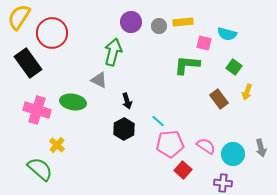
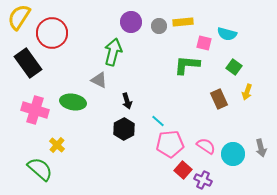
brown rectangle: rotated 12 degrees clockwise
pink cross: moved 2 px left
purple cross: moved 20 px left, 3 px up; rotated 18 degrees clockwise
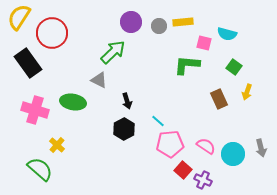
green arrow: rotated 32 degrees clockwise
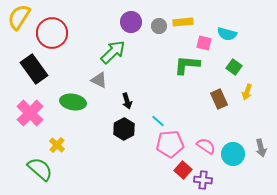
black rectangle: moved 6 px right, 6 px down
pink cross: moved 5 px left, 3 px down; rotated 28 degrees clockwise
purple cross: rotated 18 degrees counterclockwise
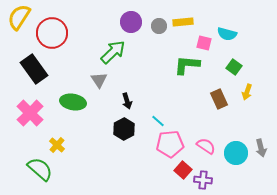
gray triangle: rotated 30 degrees clockwise
cyan circle: moved 3 px right, 1 px up
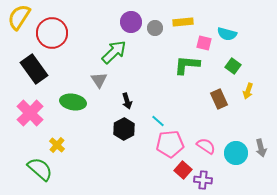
gray circle: moved 4 px left, 2 px down
green arrow: moved 1 px right
green square: moved 1 px left, 1 px up
yellow arrow: moved 1 px right, 1 px up
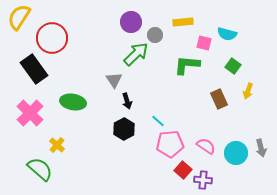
gray circle: moved 7 px down
red circle: moved 5 px down
green arrow: moved 22 px right, 2 px down
gray triangle: moved 15 px right
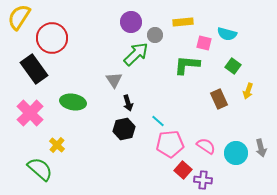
black arrow: moved 1 px right, 2 px down
black hexagon: rotated 15 degrees clockwise
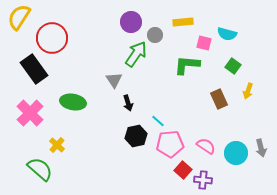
green arrow: rotated 12 degrees counterclockwise
black hexagon: moved 12 px right, 7 px down
